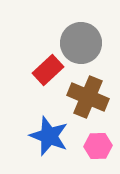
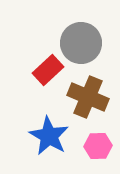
blue star: rotated 9 degrees clockwise
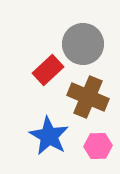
gray circle: moved 2 px right, 1 px down
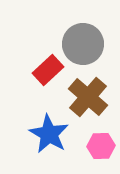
brown cross: rotated 18 degrees clockwise
blue star: moved 2 px up
pink hexagon: moved 3 px right
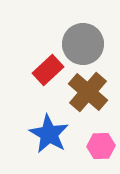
brown cross: moved 5 px up
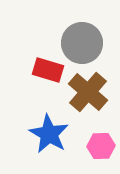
gray circle: moved 1 px left, 1 px up
red rectangle: rotated 60 degrees clockwise
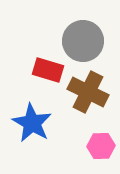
gray circle: moved 1 px right, 2 px up
brown cross: rotated 15 degrees counterclockwise
blue star: moved 17 px left, 11 px up
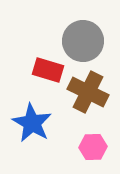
pink hexagon: moved 8 px left, 1 px down
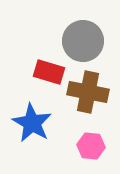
red rectangle: moved 1 px right, 2 px down
brown cross: rotated 15 degrees counterclockwise
pink hexagon: moved 2 px left, 1 px up; rotated 8 degrees clockwise
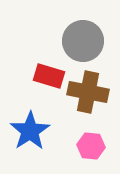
red rectangle: moved 4 px down
blue star: moved 2 px left, 8 px down; rotated 9 degrees clockwise
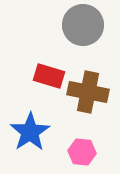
gray circle: moved 16 px up
blue star: moved 1 px down
pink hexagon: moved 9 px left, 6 px down
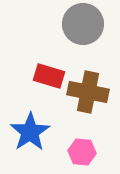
gray circle: moved 1 px up
